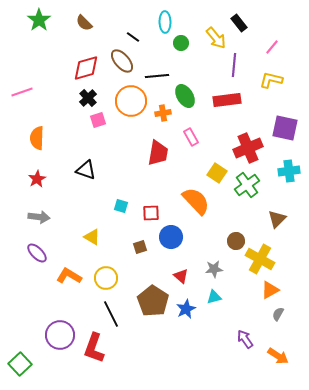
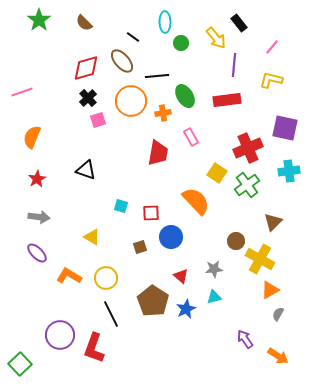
orange semicircle at (37, 138): moved 5 px left, 1 px up; rotated 20 degrees clockwise
brown triangle at (277, 219): moved 4 px left, 3 px down
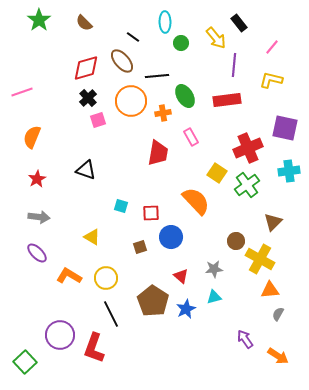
orange triangle at (270, 290): rotated 24 degrees clockwise
green square at (20, 364): moved 5 px right, 2 px up
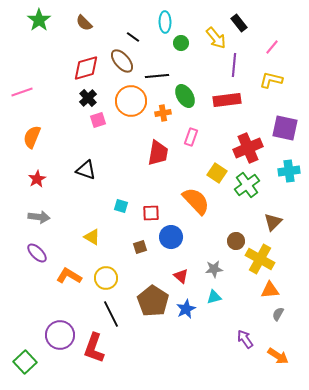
pink rectangle at (191, 137): rotated 48 degrees clockwise
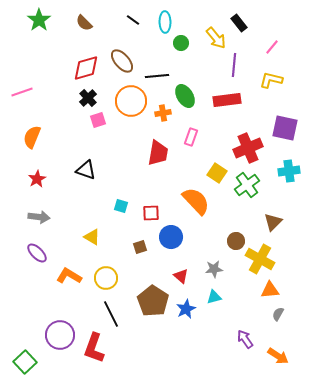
black line at (133, 37): moved 17 px up
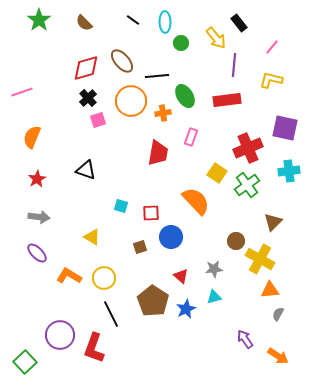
yellow circle at (106, 278): moved 2 px left
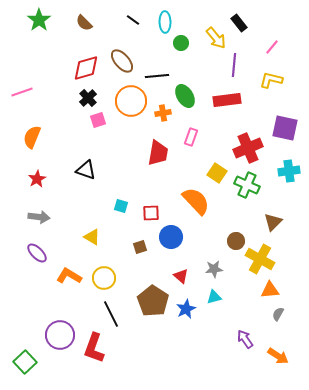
green cross at (247, 185): rotated 30 degrees counterclockwise
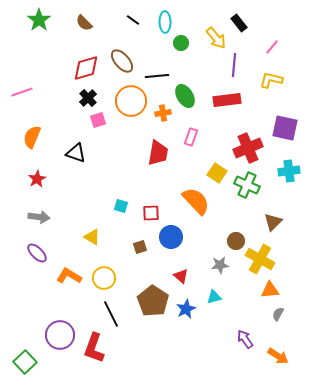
black triangle at (86, 170): moved 10 px left, 17 px up
gray star at (214, 269): moved 6 px right, 4 px up
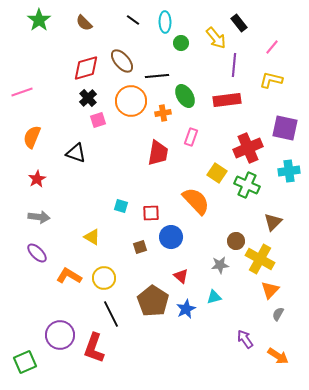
orange triangle at (270, 290): rotated 42 degrees counterclockwise
green square at (25, 362): rotated 20 degrees clockwise
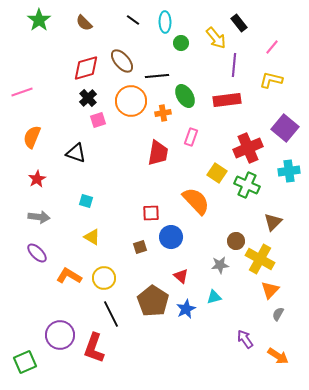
purple square at (285, 128): rotated 28 degrees clockwise
cyan square at (121, 206): moved 35 px left, 5 px up
